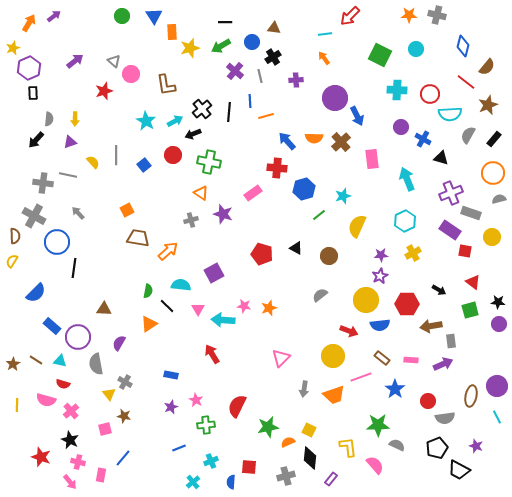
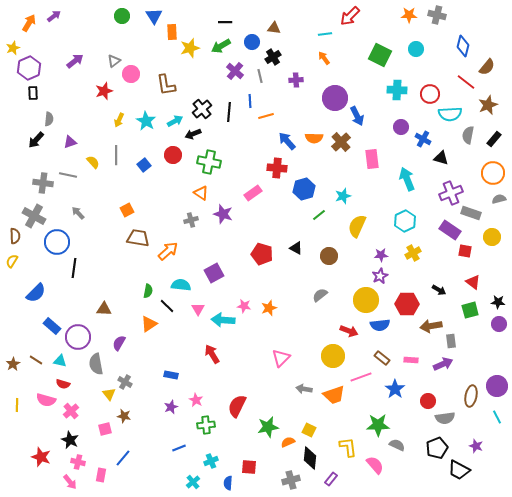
gray triangle at (114, 61): rotated 40 degrees clockwise
yellow arrow at (75, 119): moved 44 px right, 1 px down; rotated 24 degrees clockwise
gray semicircle at (468, 135): rotated 18 degrees counterclockwise
gray arrow at (304, 389): rotated 91 degrees clockwise
gray cross at (286, 476): moved 5 px right, 4 px down
blue semicircle at (231, 482): moved 3 px left, 1 px down
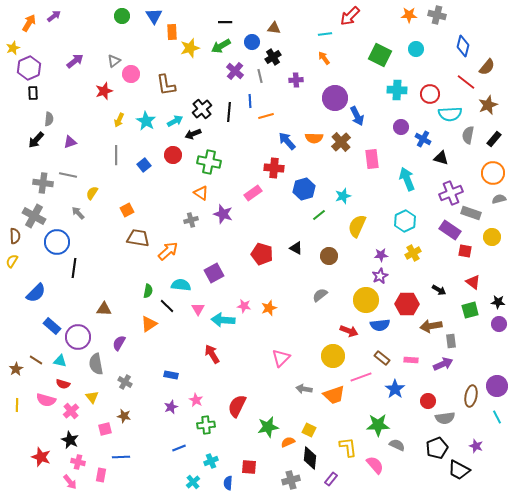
yellow semicircle at (93, 162): moved 1 px left, 31 px down; rotated 104 degrees counterclockwise
red cross at (277, 168): moved 3 px left
brown star at (13, 364): moved 3 px right, 5 px down
yellow triangle at (109, 394): moved 17 px left, 3 px down
blue line at (123, 458): moved 2 px left, 1 px up; rotated 48 degrees clockwise
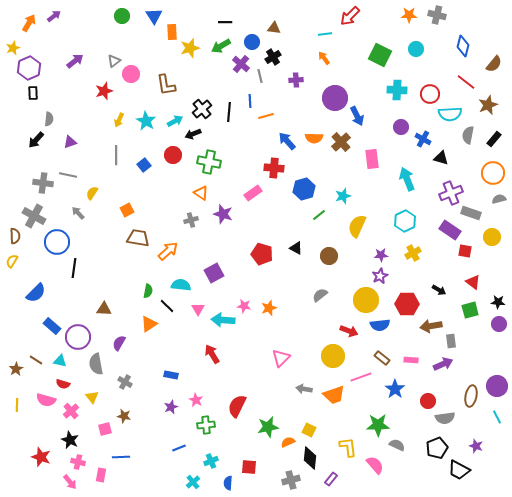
brown semicircle at (487, 67): moved 7 px right, 3 px up
purple cross at (235, 71): moved 6 px right, 7 px up
